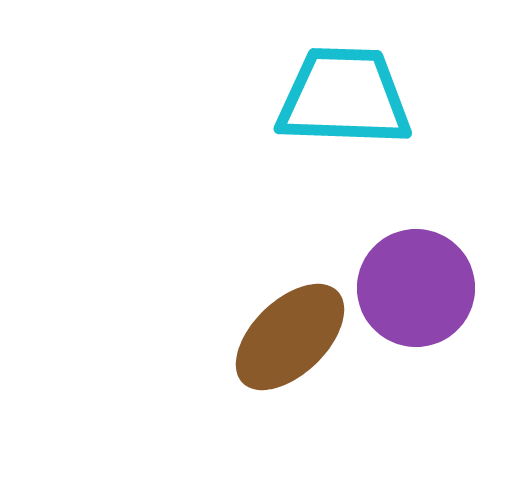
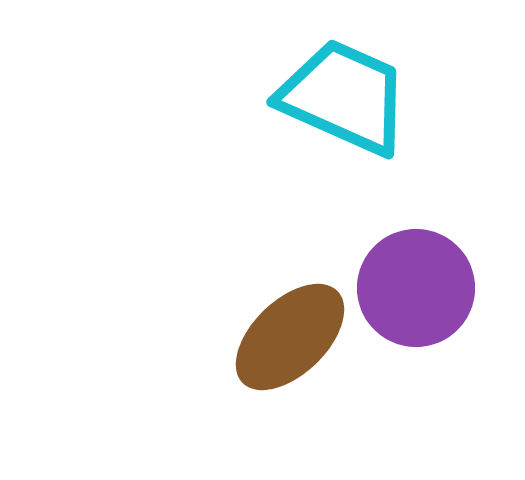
cyan trapezoid: rotated 22 degrees clockwise
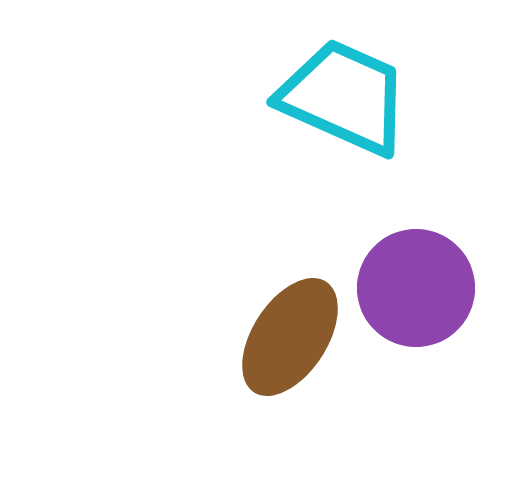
brown ellipse: rotated 13 degrees counterclockwise
